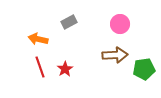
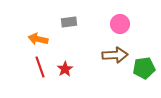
gray rectangle: rotated 21 degrees clockwise
green pentagon: moved 1 px up
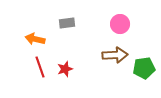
gray rectangle: moved 2 px left, 1 px down
orange arrow: moved 3 px left
red star: rotated 14 degrees clockwise
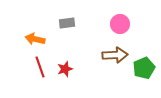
green pentagon: rotated 15 degrees counterclockwise
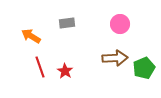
orange arrow: moved 4 px left, 3 px up; rotated 18 degrees clockwise
brown arrow: moved 3 px down
red star: moved 2 px down; rotated 21 degrees counterclockwise
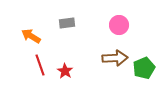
pink circle: moved 1 px left, 1 px down
red line: moved 2 px up
